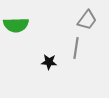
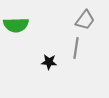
gray trapezoid: moved 2 px left
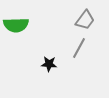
gray line: moved 3 px right; rotated 20 degrees clockwise
black star: moved 2 px down
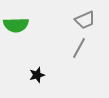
gray trapezoid: rotated 30 degrees clockwise
black star: moved 12 px left, 11 px down; rotated 21 degrees counterclockwise
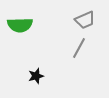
green semicircle: moved 4 px right
black star: moved 1 px left, 1 px down
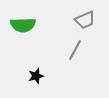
green semicircle: moved 3 px right
gray line: moved 4 px left, 2 px down
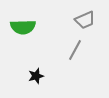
green semicircle: moved 2 px down
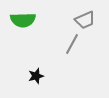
green semicircle: moved 7 px up
gray line: moved 3 px left, 6 px up
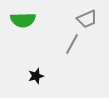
gray trapezoid: moved 2 px right, 1 px up
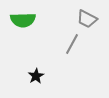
gray trapezoid: rotated 50 degrees clockwise
black star: rotated 14 degrees counterclockwise
